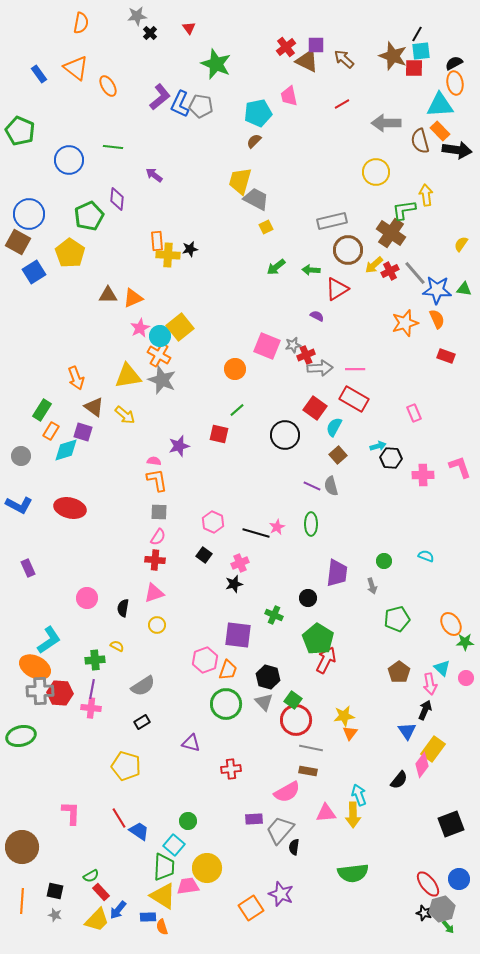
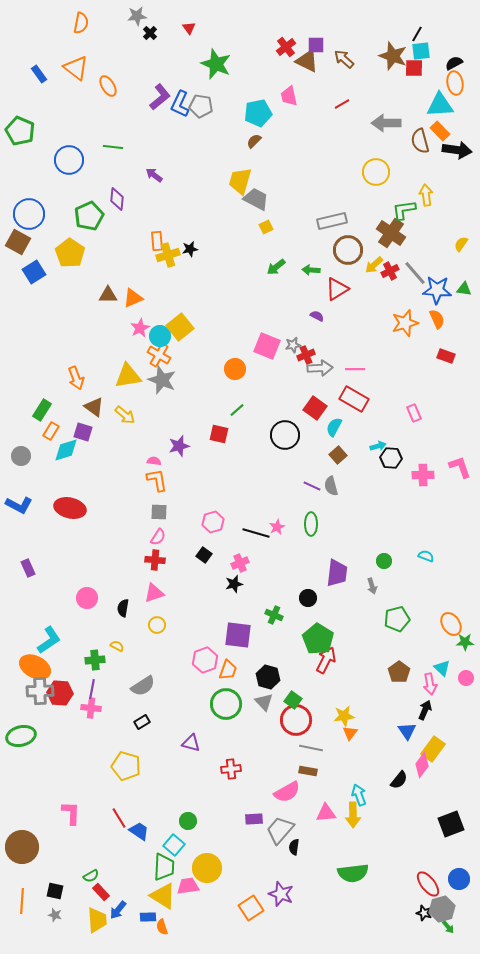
yellow cross at (168, 255): rotated 20 degrees counterclockwise
pink hexagon at (213, 522): rotated 20 degrees clockwise
yellow trapezoid at (97, 920): rotated 48 degrees counterclockwise
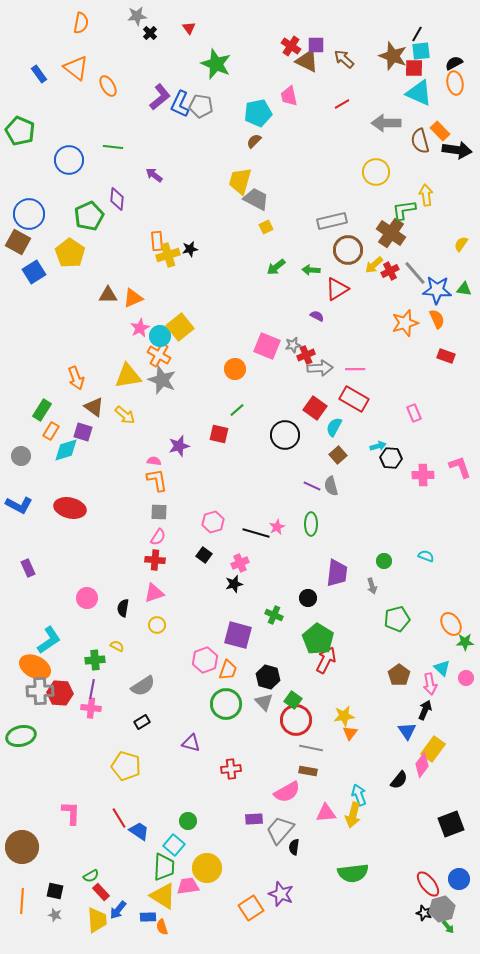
red cross at (286, 47): moved 5 px right, 1 px up; rotated 18 degrees counterclockwise
cyan triangle at (440, 105): moved 21 px left, 12 px up; rotated 28 degrees clockwise
purple square at (238, 635): rotated 8 degrees clockwise
brown pentagon at (399, 672): moved 3 px down
yellow arrow at (353, 815): rotated 15 degrees clockwise
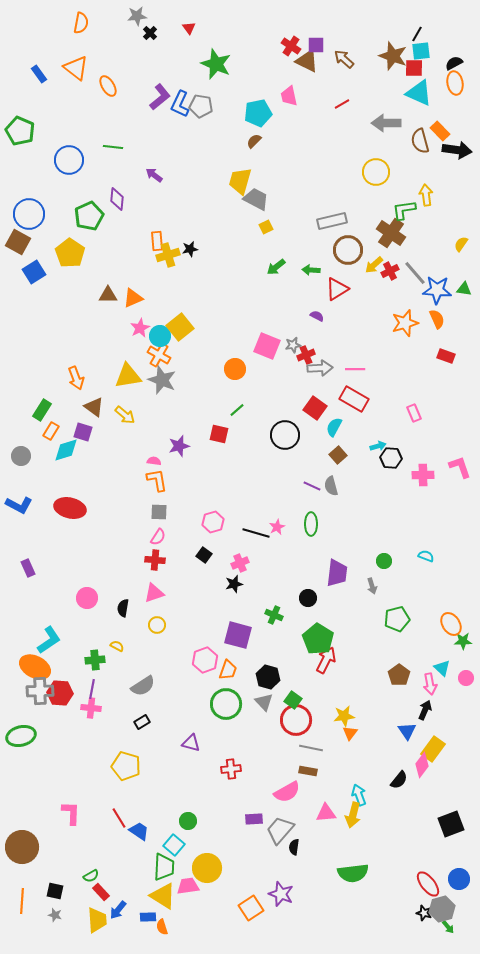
green star at (465, 642): moved 2 px left, 1 px up
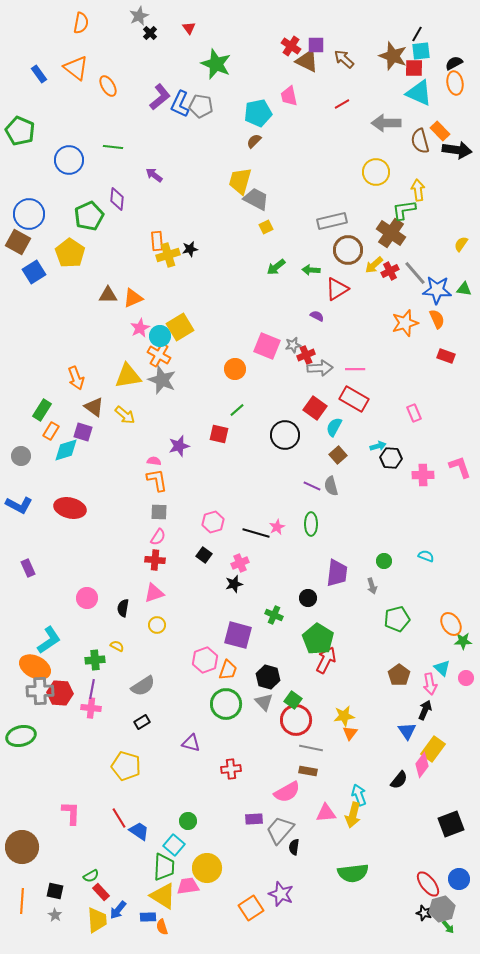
gray star at (137, 16): moved 2 px right; rotated 18 degrees counterclockwise
yellow arrow at (426, 195): moved 8 px left, 5 px up
yellow square at (180, 327): rotated 8 degrees clockwise
gray star at (55, 915): rotated 16 degrees clockwise
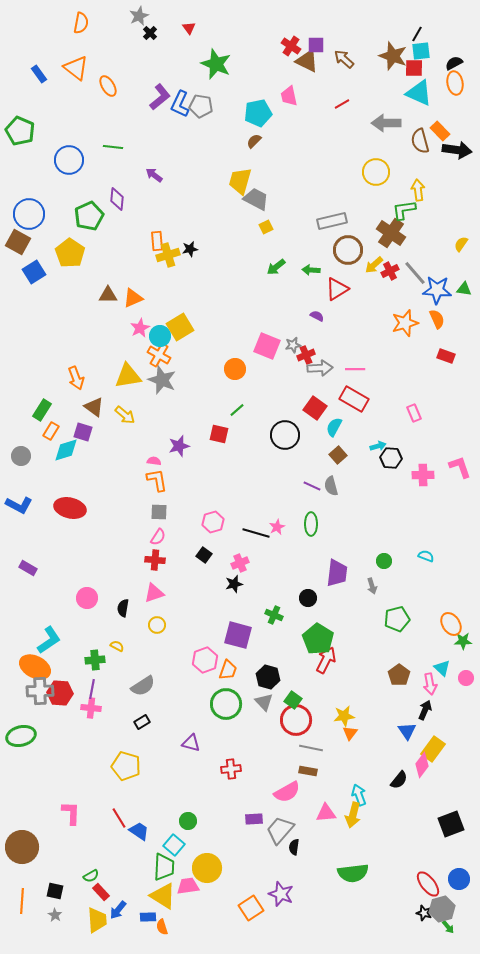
purple rectangle at (28, 568): rotated 36 degrees counterclockwise
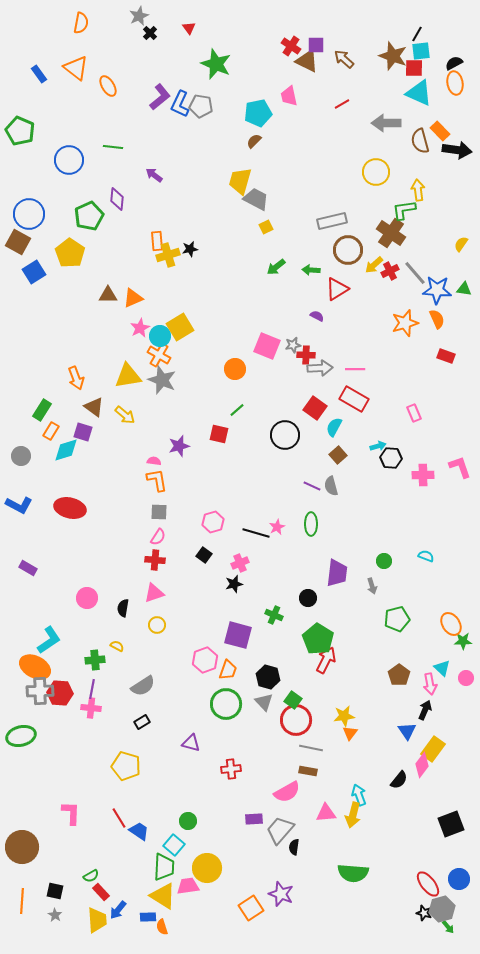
red cross at (306, 355): rotated 24 degrees clockwise
green semicircle at (353, 873): rotated 12 degrees clockwise
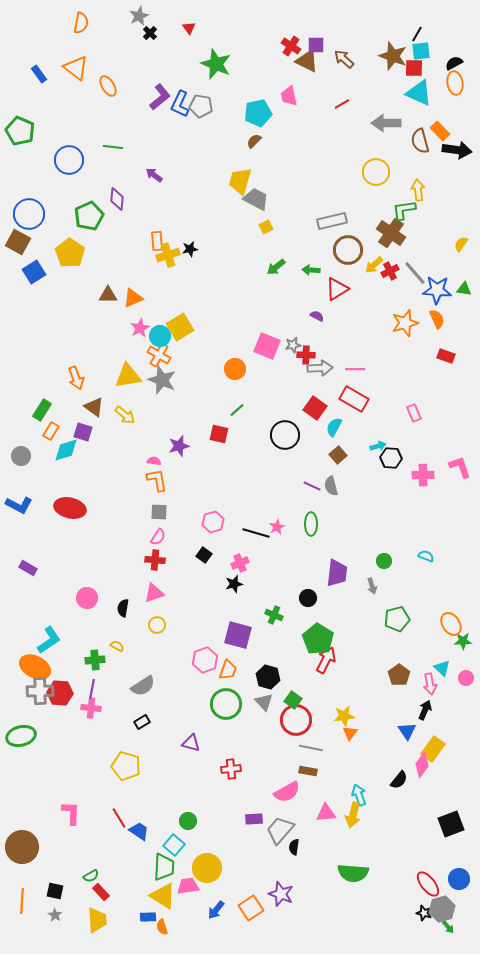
blue arrow at (118, 910): moved 98 px right
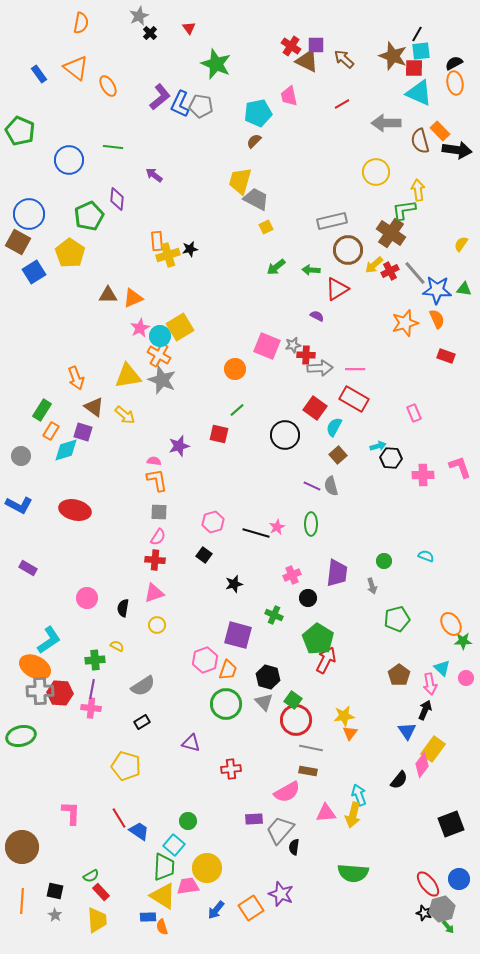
red ellipse at (70, 508): moved 5 px right, 2 px down
pink cross at (240, 563): moved 52 px right, 12 px down
